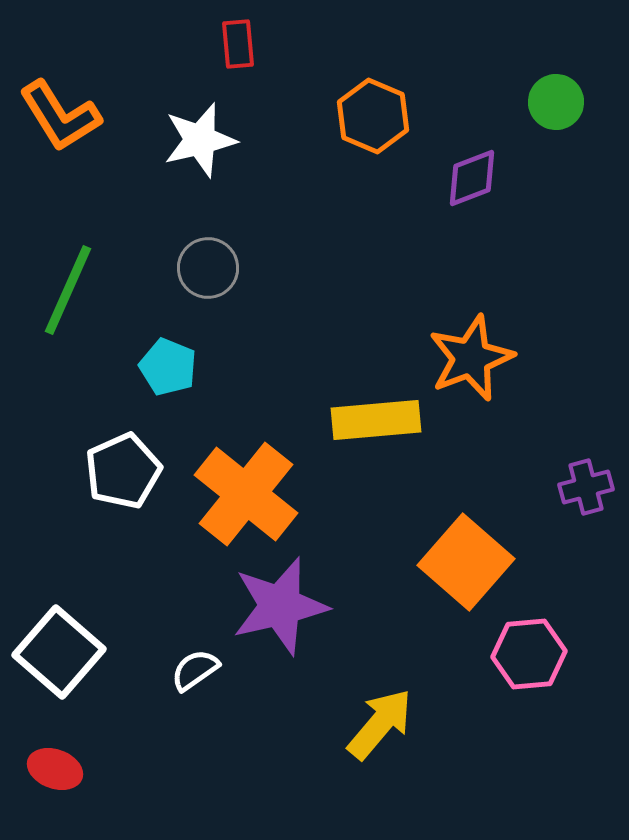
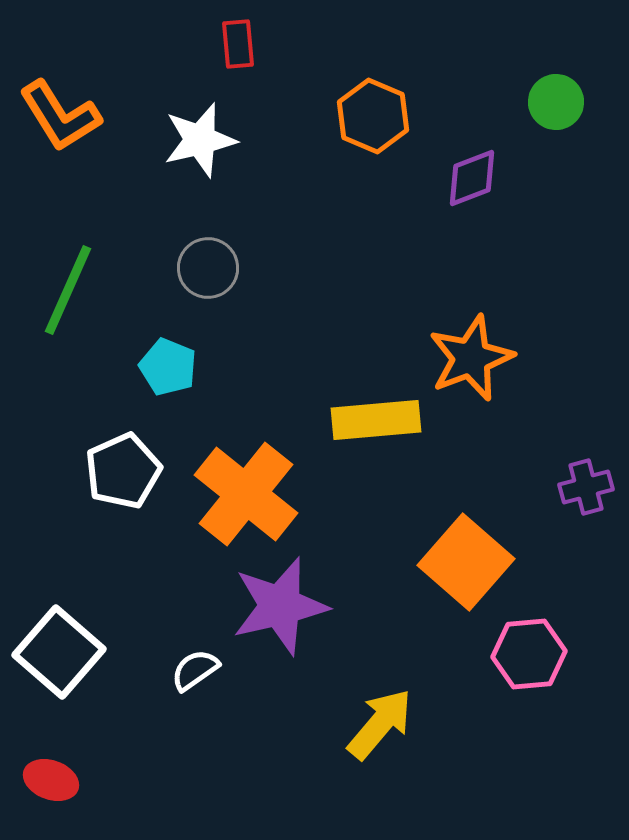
red ellipse: moved 4 px left, 11 px down
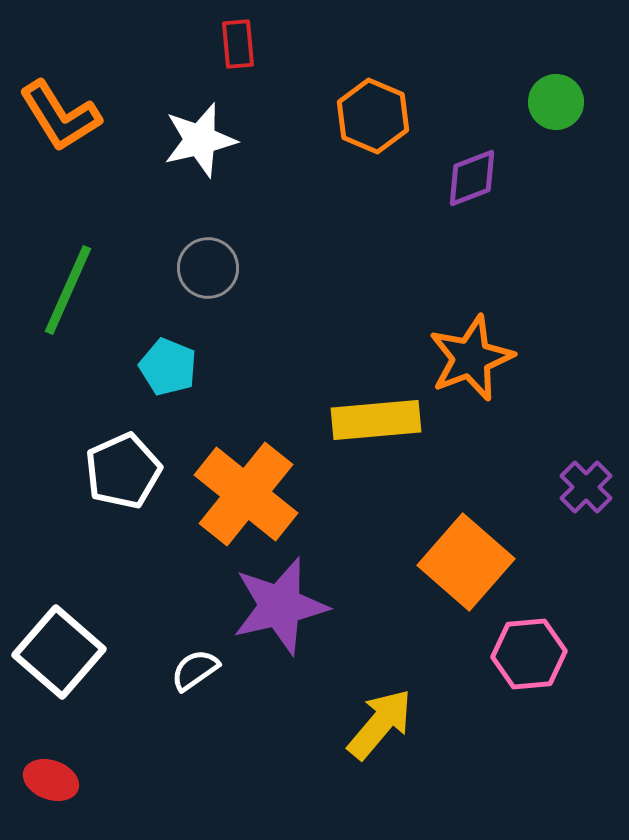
purple cross: rotated 30 degrees counterclockwise
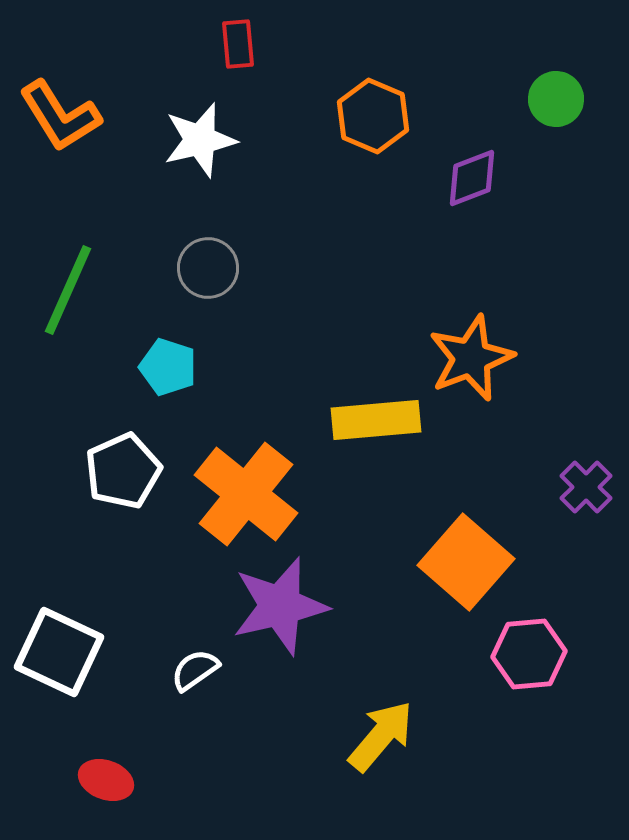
green circle: moved 3 px up
cyan pentagon: rotated 4 degrees counterclockwise
white square: rotated 16 degrees counterclockwise
yellow arrow: moved 1 px right, 12 px down
red ellipse: moved 55 px right
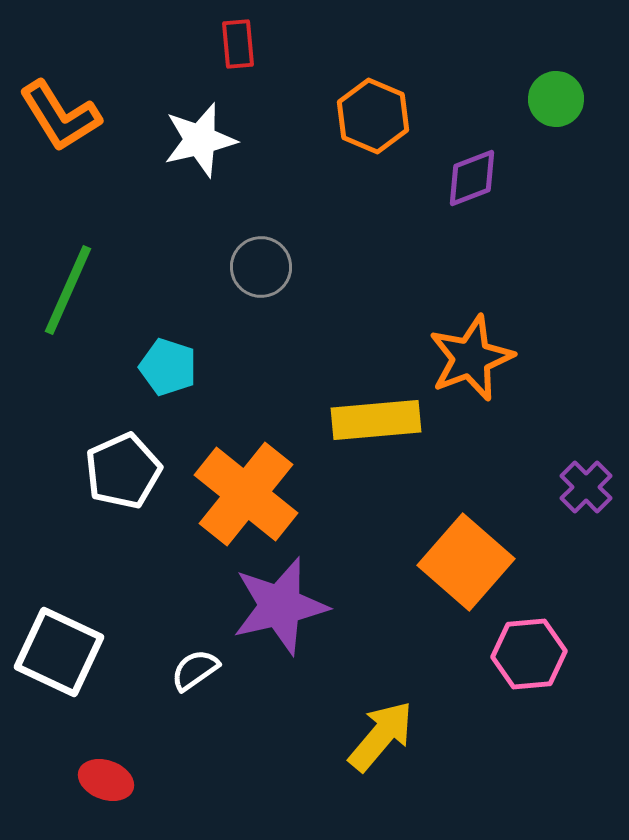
gray circle: moved 53 px right, 1 px up
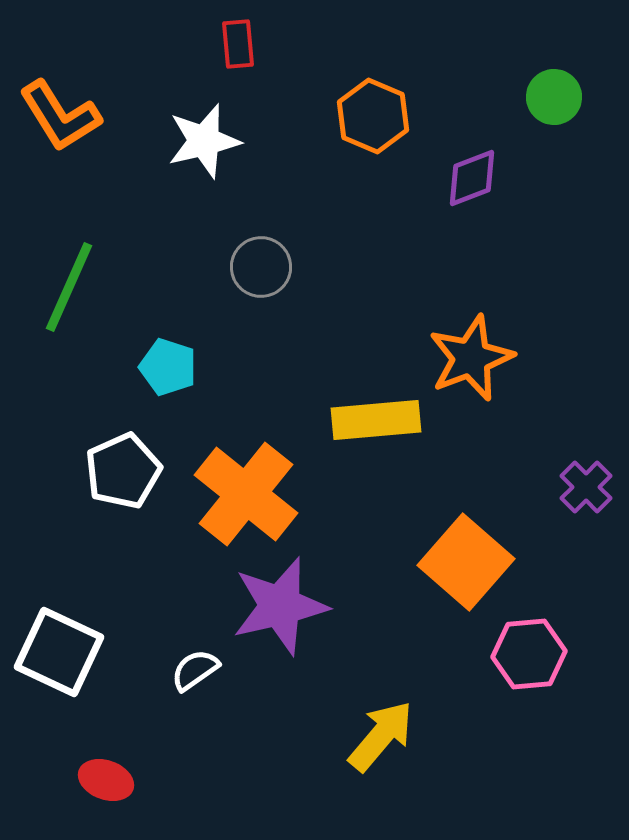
green circle: moved 2 px left, 2 px up
white star: moved 4 px right, 1 px down
green line: moved 1 px right, 3 px up
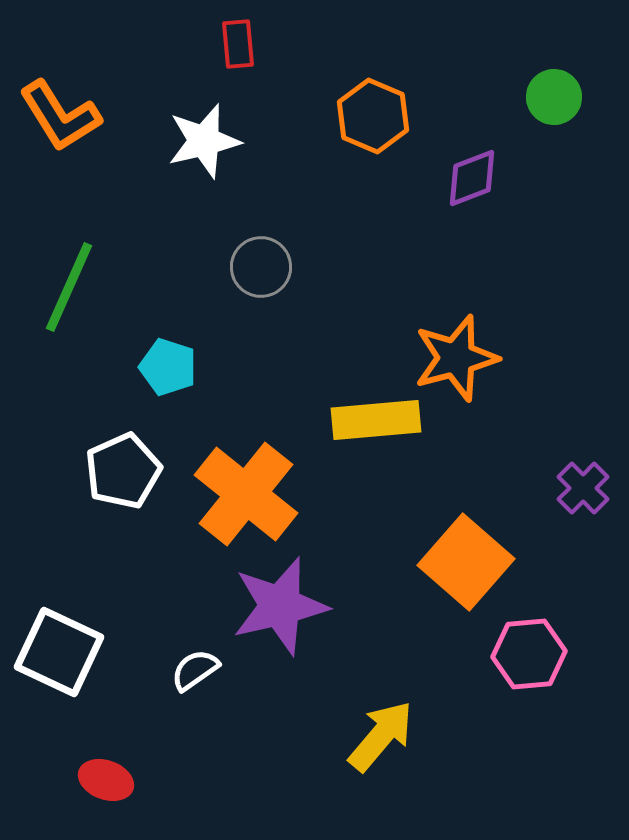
orange star: moved 15 px left; rotated 6 degrees clockwise
purple cross: moved 3 px left, 1 px down
